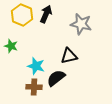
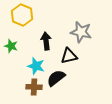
black arrow: moved 27 px down; rotated 30 degrees counterclockwise
gray star: moved 8 px down
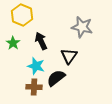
gray star: moved 1 px right, 5 px up
black arrow: moved 5 px left; rotated 18 degrees counterclockwise
green star: moved 2 px right, 3 px up; rotated 16 degrees clockwise
black triangle: rotated 42 degrees counterclockwise
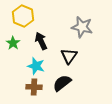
yellow hexagon: moved 1 px right, 1 px down
black semicircle: moved 6 px right, 5 px down
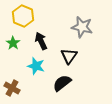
brown cross: moved 22 px left, 1 px down; rotated 28 degrees clockwise
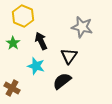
black semicircle: moved 2 px up
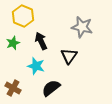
green star: rotated 16 degrees clockwise
black semicircle: moved 11 px left, 7 px down
brown cross: moved 1 px right
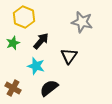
yellow hexagon: moved 1 px right, 1 px down
gray star: moved 5 px up
black arrow: rotated 66 degrees clockwise
black semicircle: moved 2 px left
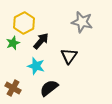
yellow hexagon: moved 6 px down; rotated 10 degrees clockwise
